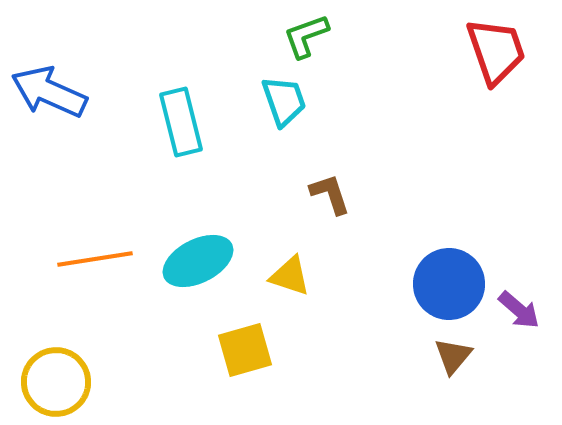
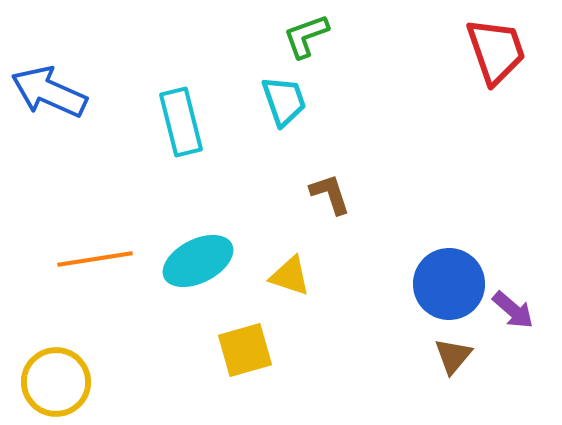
purple arrow: moved 6 px left
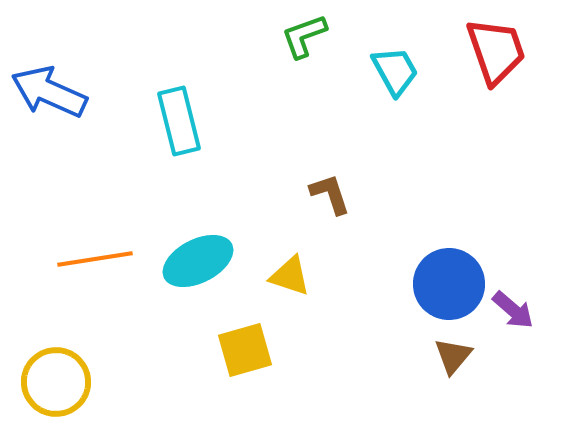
green L-shape: moved 2 px left
cyan trapezoid: moved 111 px right, 30 px up; rotated 10 degrees counterclockwise
cyan rectangle: moved 2 px left, 1 px up
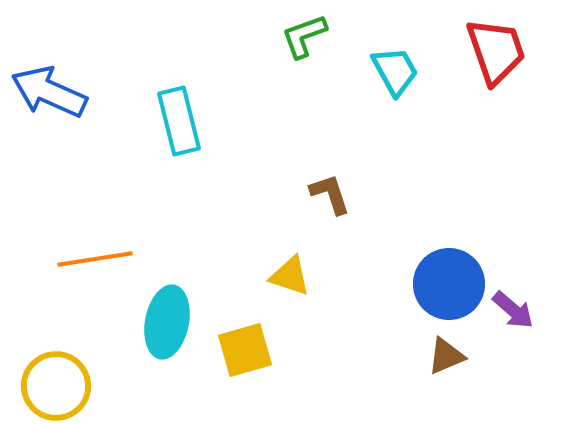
cyan ellipse: moved 31 px left, 61 px down; rotated 52 degrees counterclockwise
brown triangle: moved 7 px left; rotated 27 degrees clockwise
yellow circle: moved 4 px down
